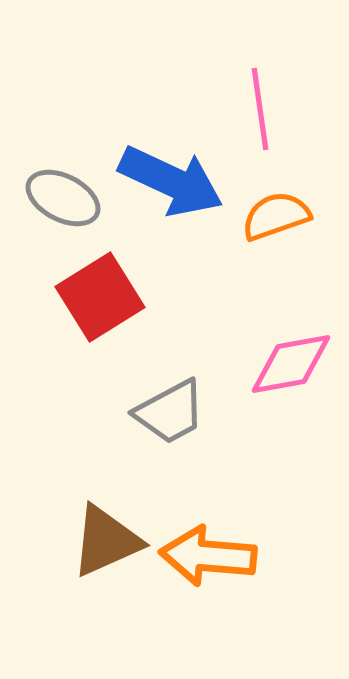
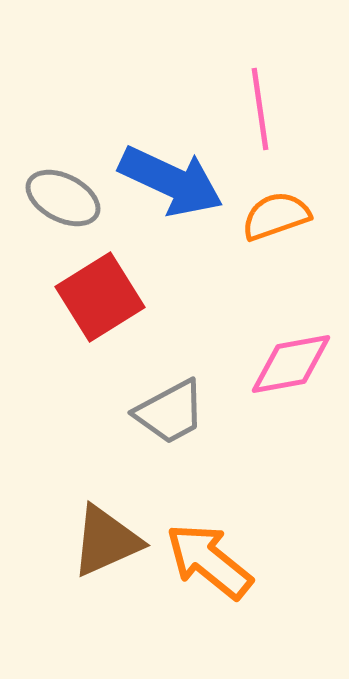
orange arrow: moved 1 px right, 5 px down; rotated 34 degrees clockwise
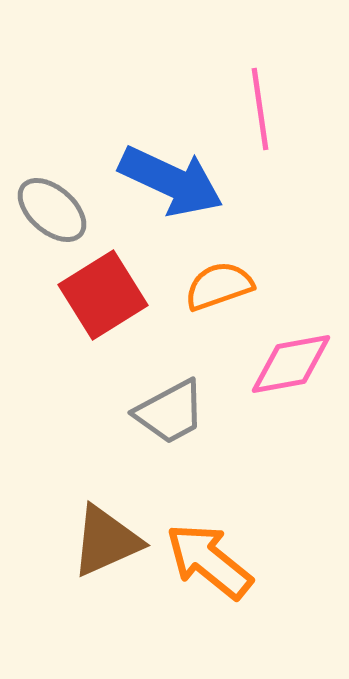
gray ellipse: moved 11 px left, 12 px down; rotated 14 degrees clockwise
orange semicircle: moved 57 px left, 70 px down
red square: moved 3 px right, 2 px up
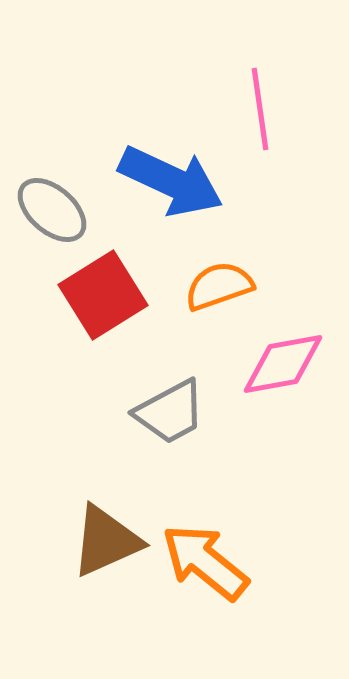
pink diamond: moved 8 px left
orange arrow: moved 4 px left, 1 px down
